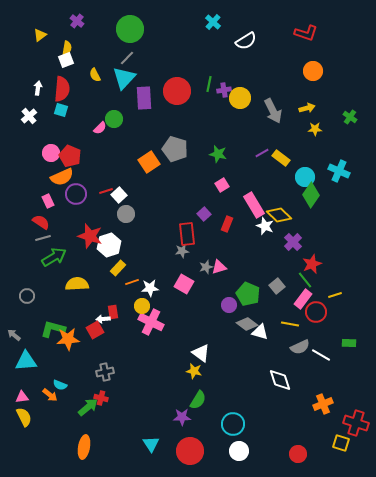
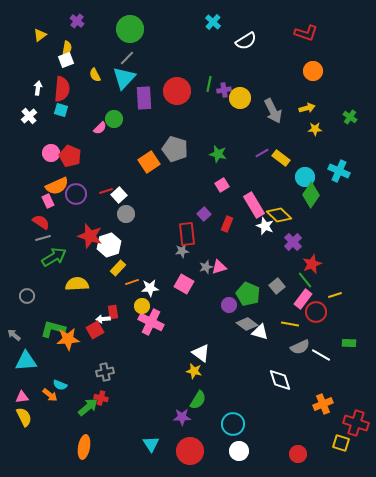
orange semicircle at (62, 177): moved 5 px left, 9 px down
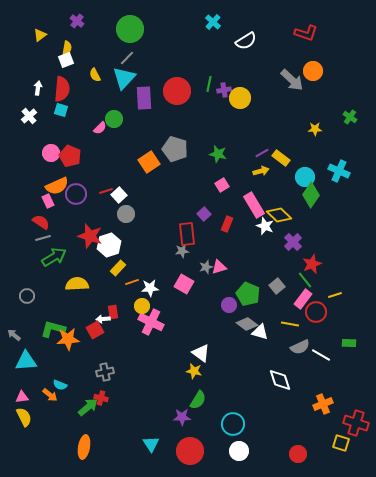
yellow arrow at (307, 108): moved 46 px left, 63 px down
gray arrow at (273, 111): moved 19 px right, 31 px up; rotated 20 degrees counterclockwise
